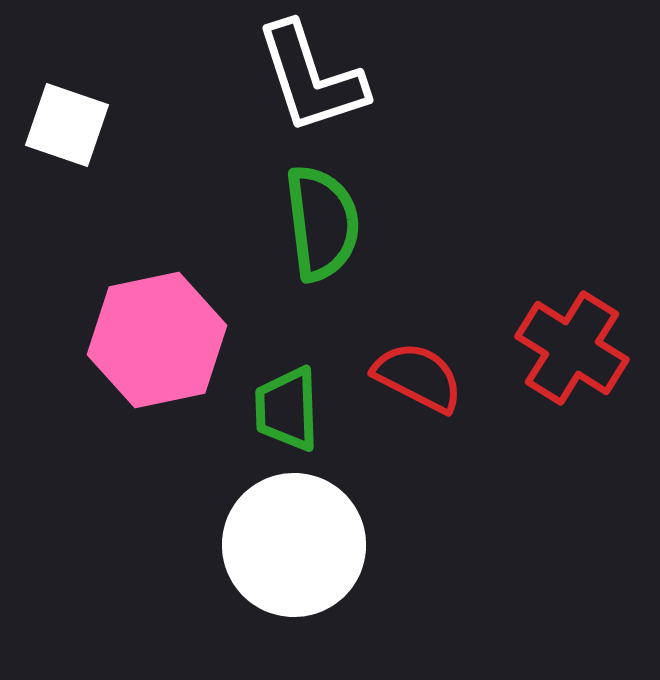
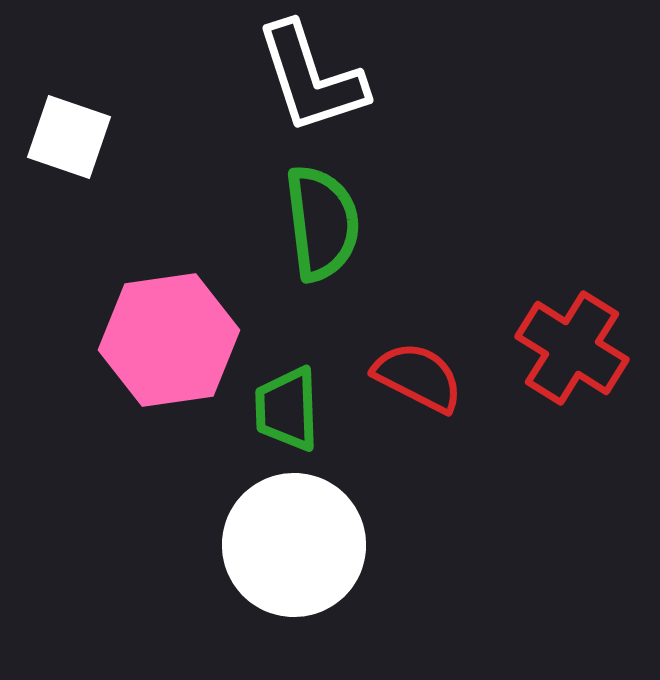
white square: moved 2 px right, 12 px down
pink hexagon: moved 12 px right; rotated 4 degrees clockwise
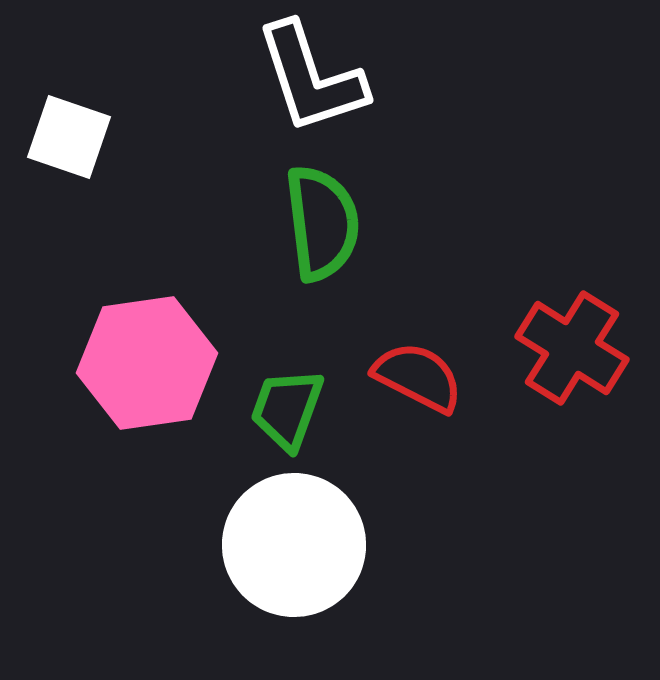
pink hexagon: moved 22 px left, 23 px down
green trapezoid: rotated 22 degrees clockwise
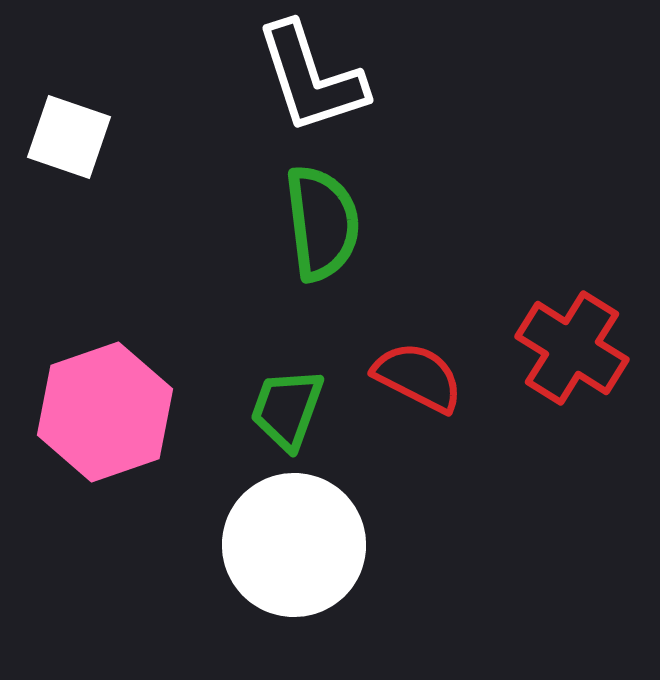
pink hexagon: moved 42 px left, 49 px down; rotated 11 degrees counterclockwise
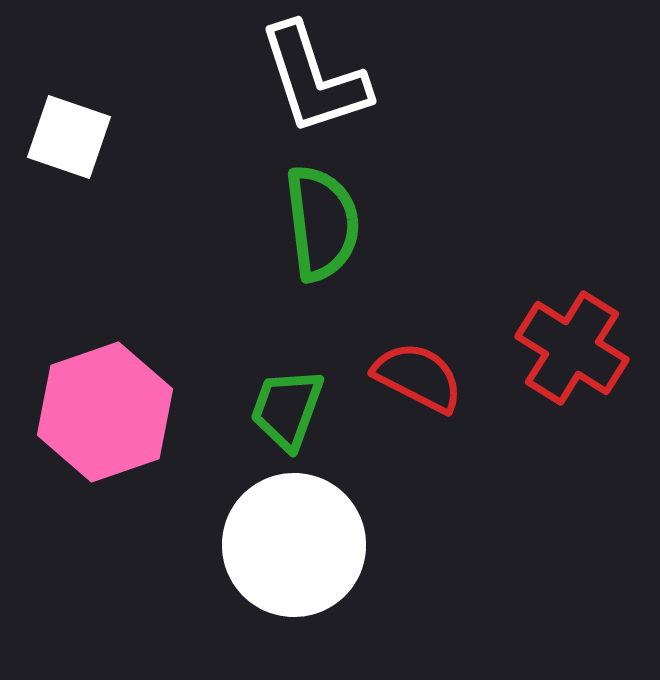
white L-shape: moved 3 px right, 1 px down
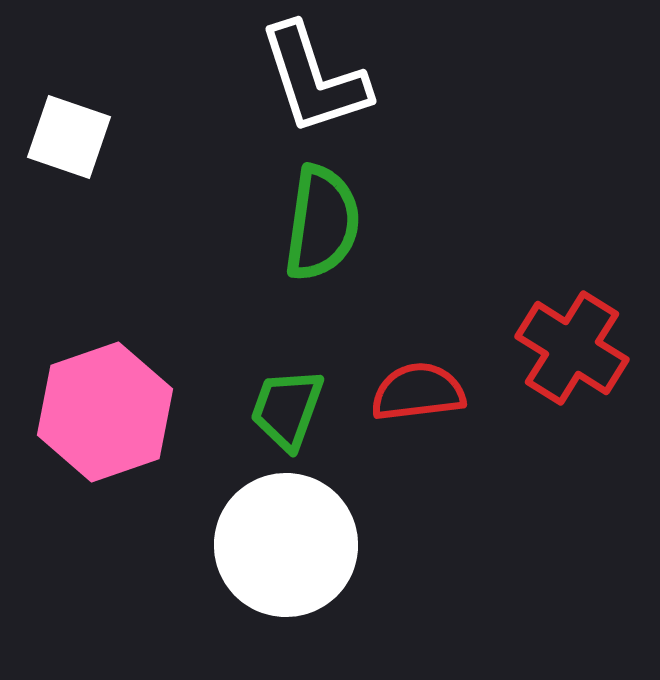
green semicircle: rotated 15 degrees clockwise
red semicircle: moved 15 px down; rotated 34 degrees counterclockwise
white circle: moved 8 px left
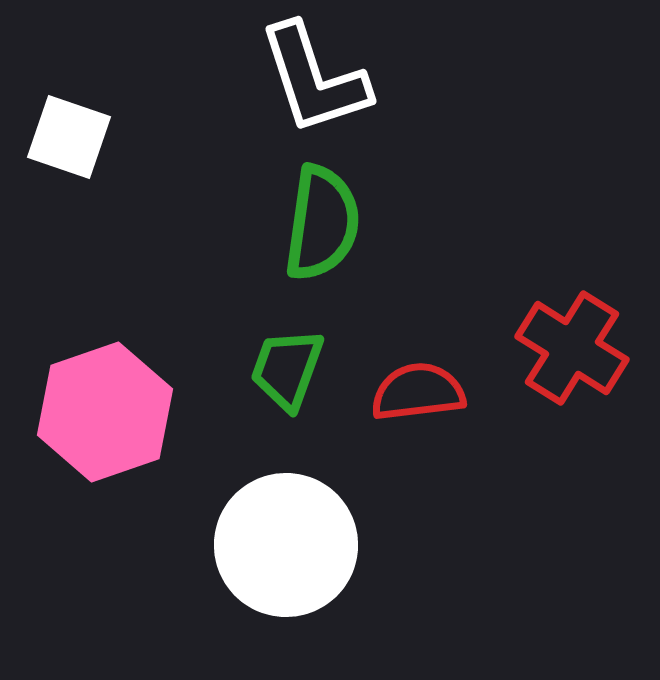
green trapezoid: moved 40 px up
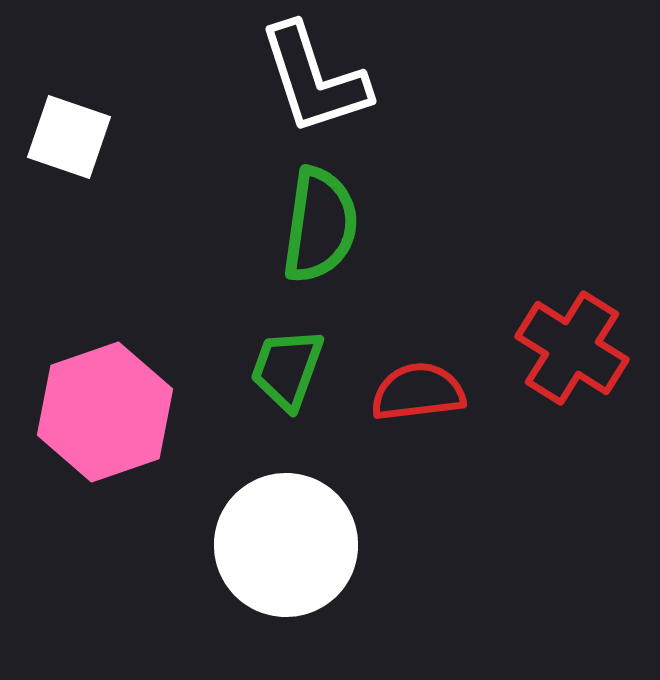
green semicircle: moved 2 px left, 2 px down
